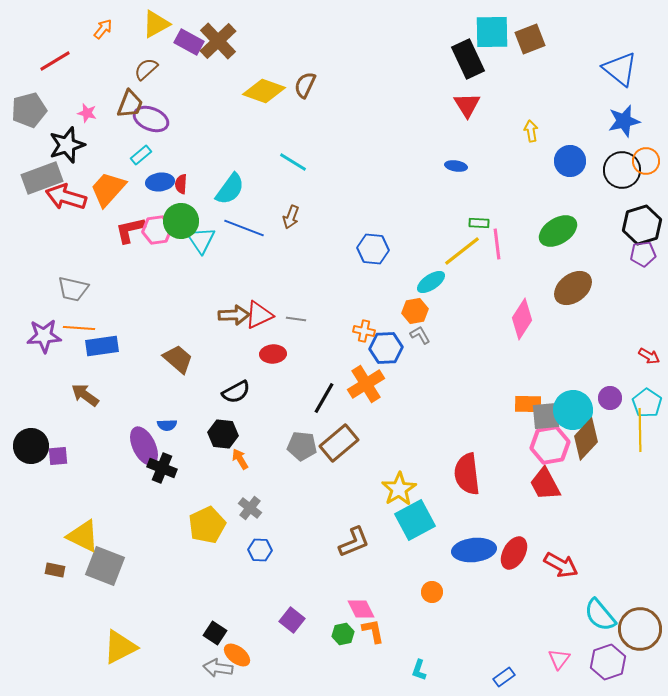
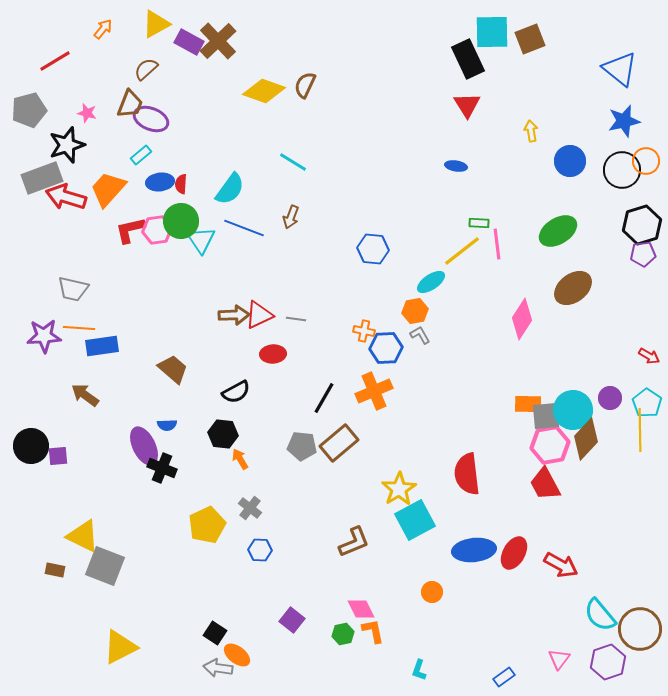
brown trapezoid at (178, 359): moved 5 px left, 10 px down
orange cross at (366, 384): moved 8 px right, 7 px down; rotated 9 degrees clockwise
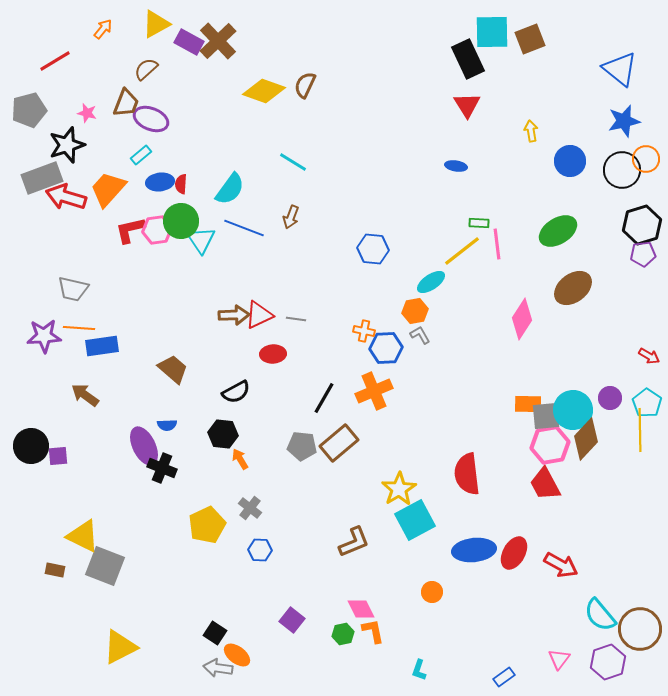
brown trapezoid at (130, 104): moved 4 px left, 1 px up
orange circle at (646, 161): moved 2 px up
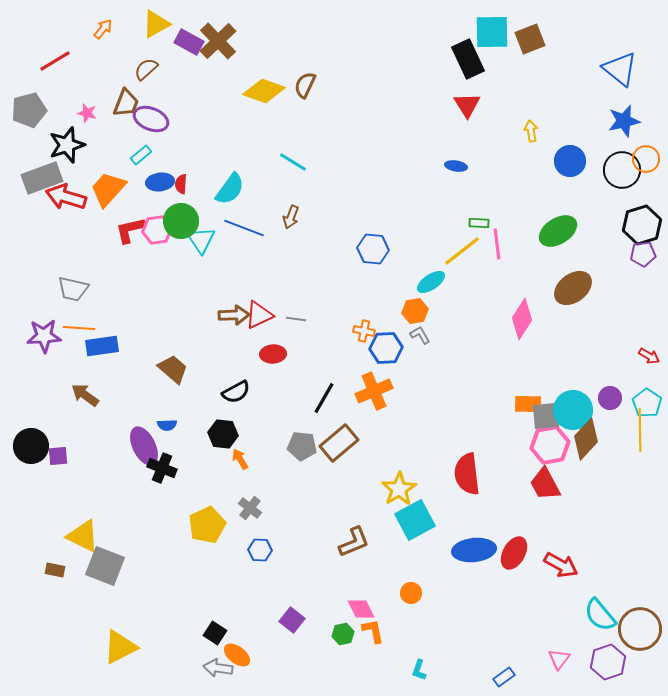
orange circle at (432, 592): moved 21 px left, 1 px down
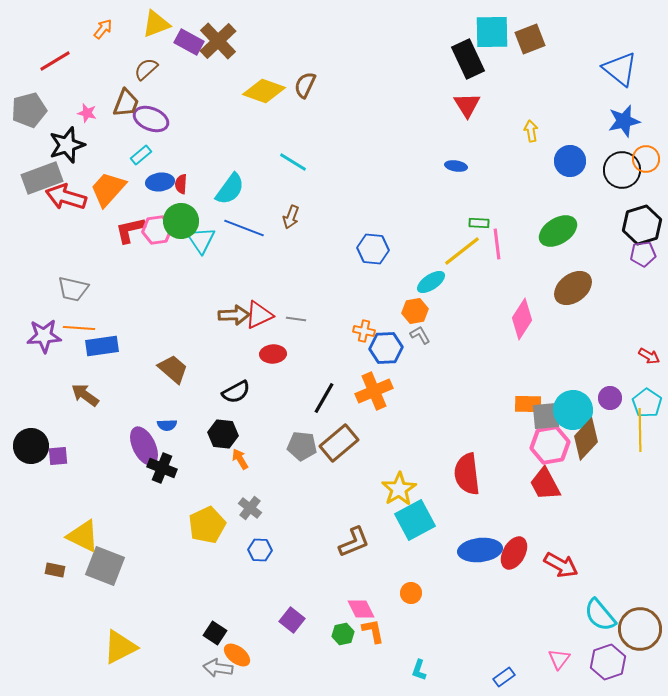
yellow triangle at (156, 24): rotated 8 degrees clockwise
blue ellipse at (474, 550): moved 6 px right
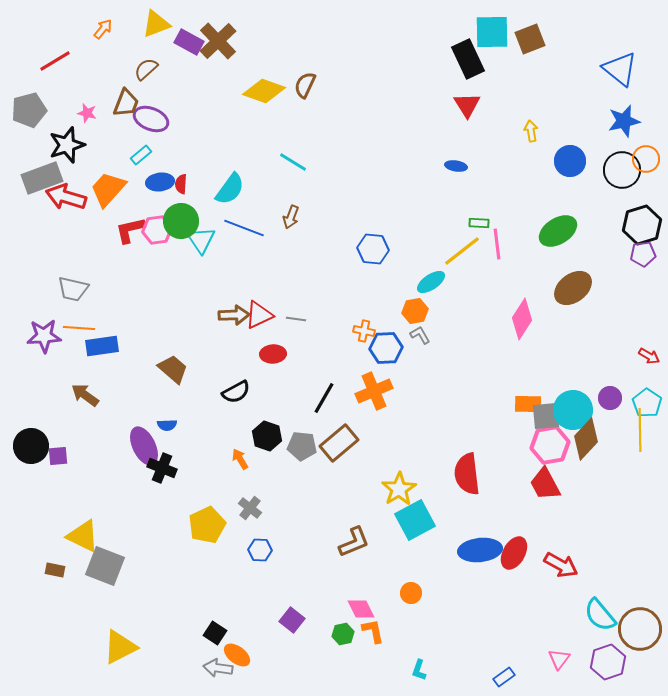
black hexagon at (223, 434): moved 44 px right, 2 px down; rotated 12 degrees clockwise
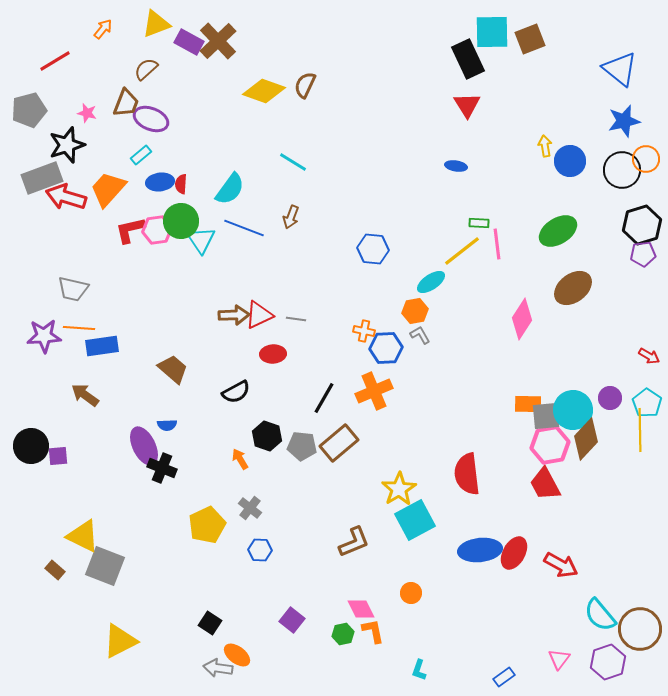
yellow arrow at (531, 131): moved 14 px right, 15 px down
brown rectangle at (55, 570): rotated 30 degrees clockwise
black square at (215, 633): moved 5 px left, 10 px up
yellow triangle at (120, 647): moved 6 px up
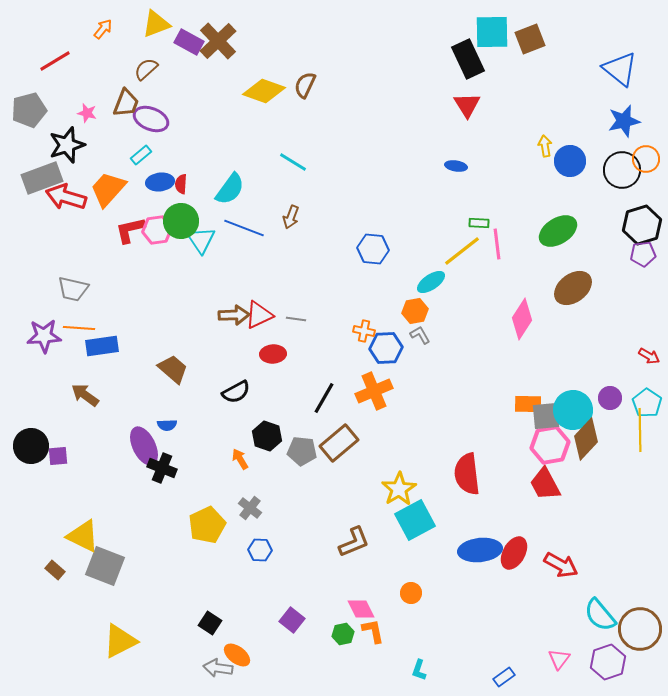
gray pentagon at (302, 446): moved 5 px down
